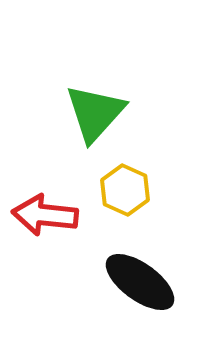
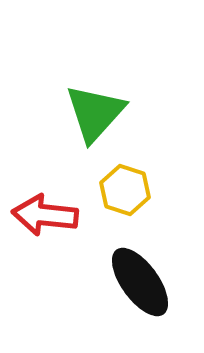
yellow hexagon: rotated 6 degrees counterclockwise
black ellipse: rotated 18 degrees clockwise
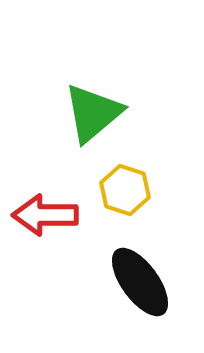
green triangle: moved 2 px left; rotated 8 degrees clockwise
red arrow: rotated 6 degrees counterclockwise
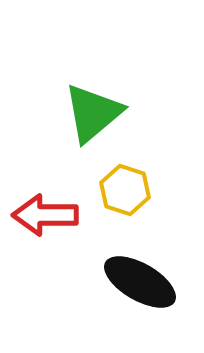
black ellipse: rotated 24 degrees counterclockwise
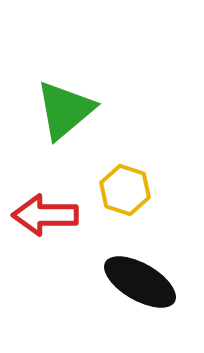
green triangle: moved 28 px left, 3 px up
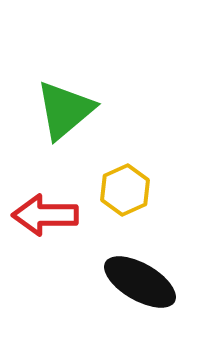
yellow hexagon: rotated 18 degrees clockwise
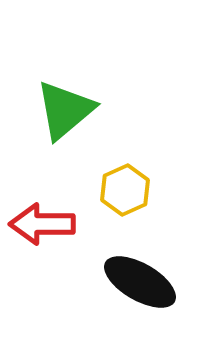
red arrow: moved 3 px left, 9 px down
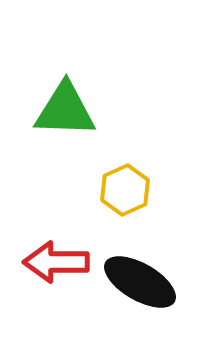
green triangle: rotated 42 degrees clockwise
red arrow: moved 14 px right, 38 px down
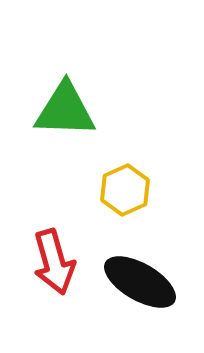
red arrow: moved 2 px left; rotated 106 degrees counterclockwise
